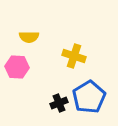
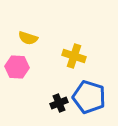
yellow semicircle: moved 1 px left, 1 px down; rotated 18 degrees clockwise
blue pentagon: rotated 24 degrees counterclockwise
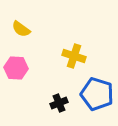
yellow semicircle: moved 7 px left, 9 px up; rotated 18 degrees clockwise
pink hexagon: moved 1 px left, 1 px down
blue pentagon: moved 8 px right, 3 px up
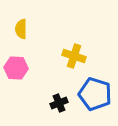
yellow semicircle: rotated 54 degrees clockwise
blue pentagon: moved 2 px left
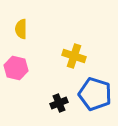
pink hexagon: rotated 10 degrees clockwise
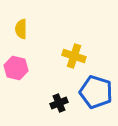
blue pentagon: moved 1 px right, 2 px up
